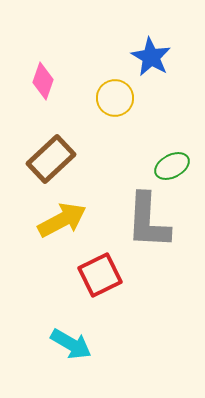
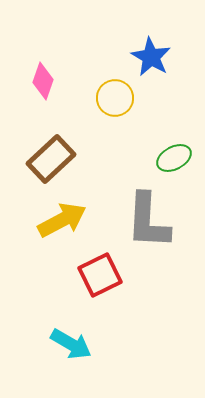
green ellipse: moved 2 px right, 8 px up
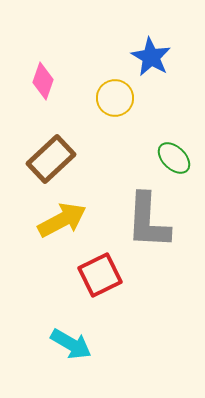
green ellipse: rotated 72 degrees clockwise
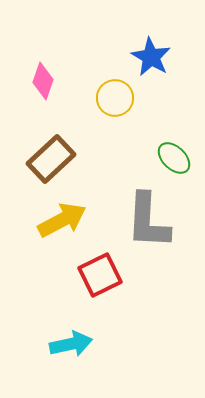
cyan arrow: rotated 42 degrees counterclockwise
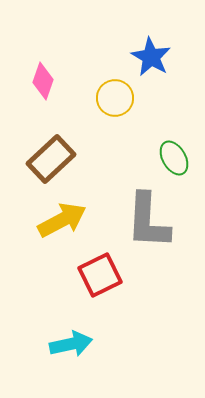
green ellipse: rotated 16 degrees clockwise
